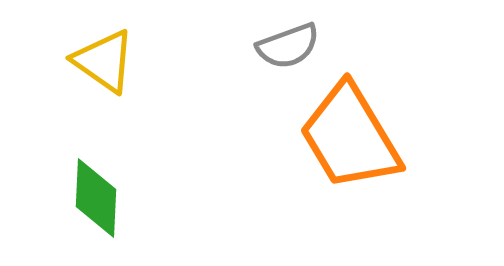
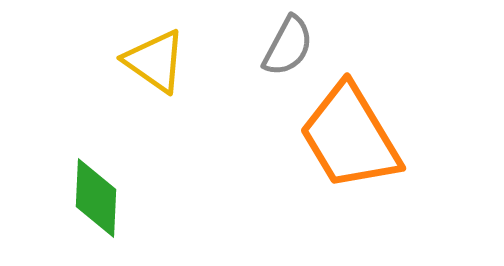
gray semicircle: rotated 42 degrees counterclockwise
yellow triangle: moved 51 px right
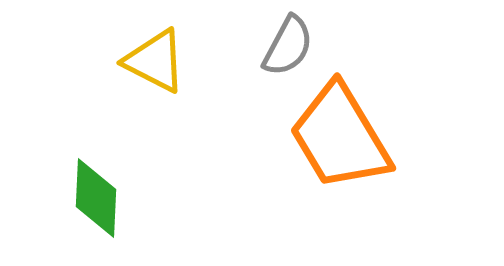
yellow triangle: rotated 8 degrees counterclockwise
orange trapezoid: moved 10 px left
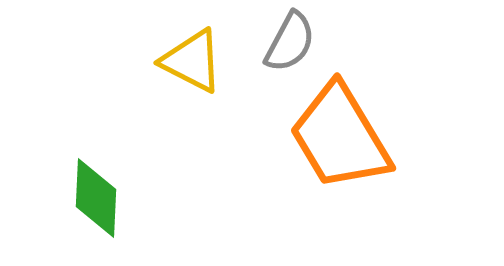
gray semicircle: moved 2 px right, 4 px up
yellow triangle: moved 37 px right
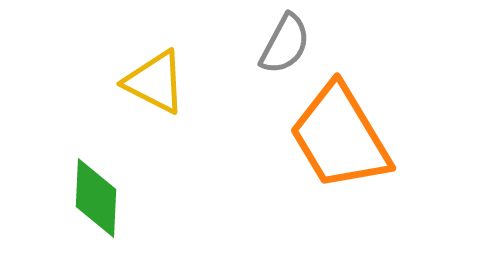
gray semicircle: moved 5 px left, 2 px down
yellow triangle: moved 37 px left, 21 px down
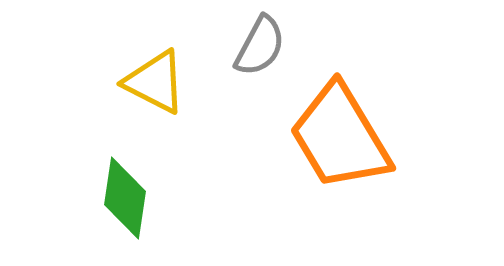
gray semicircle: moved 25 px left, 2 px down
green diamond: moved 29 px right; rotated 6 degrees clockwise
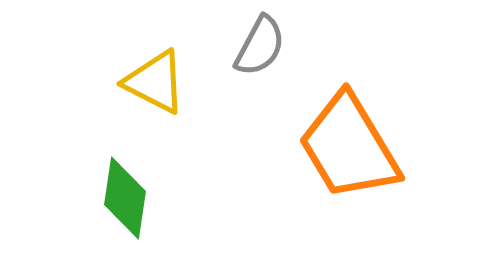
orange trapezoid: moved 9 px right, 10 px down
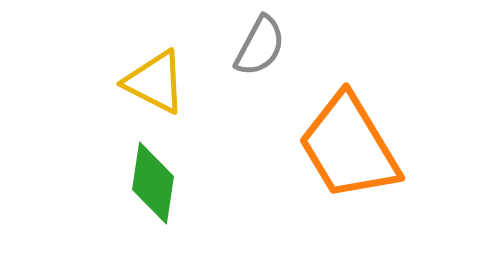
green diamond: moved 28 px right, 15 px up
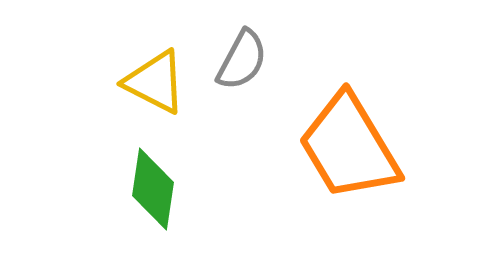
gray semicircle: moved 18 px left, 14 px down
green diamond: moved 6 px down
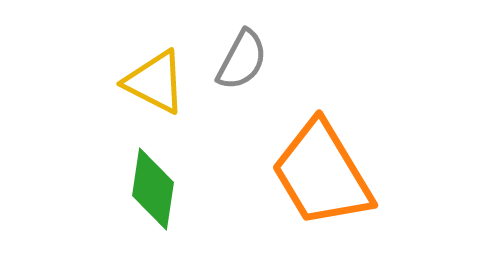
orange trapezoid: moved 27 px left, 27 px down
